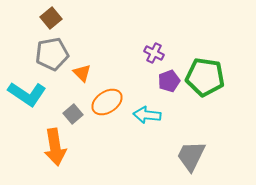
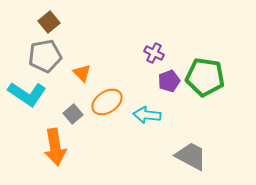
brown square: moved 2 px left, 4 px down
gray pentagon: moved 7 px left, 2 px down
gray trapezoid: rotated 92 degrees clockwise
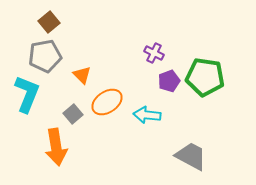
orange triangle: moved 2 px down
cyan L-shape: rotated 102 degrees counterclockwise
orange arrow: moved 1 px right
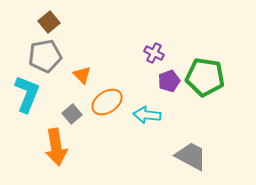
gray square: moved 1 px left
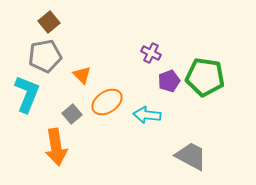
purple cross: moved 3 px left
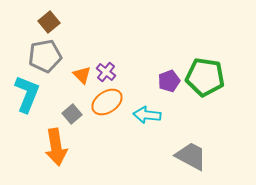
purple cross: moved 45 px left, 19 px down; rotated 12 degrees clockwise
